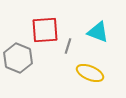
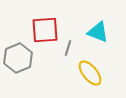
gray line: moved 2 px down
gray hexagon: rotated 16 degrees clockwise
yellow ellipse: rotated 28 degrees clockwise
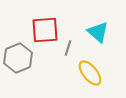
cyan triangle: rotated 20 degrees clockwise
